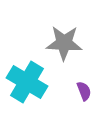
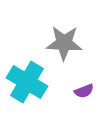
purple semicircle: rotated 90 degrees clockwise
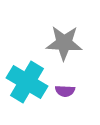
purple semicircle: moved 19 px left; rotated 24 degrees clockwise
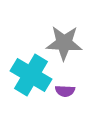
cyan cross: moved 4 px right, 7 px up
